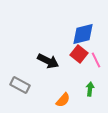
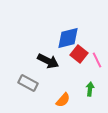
blue diamond: moved 15 px left, 4 px down
pink line: moved 1 px right
gray rectangle: moved 8 px right, 2 px up
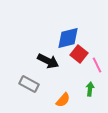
pink line: moved 5 px down
gray rectangle: moved 1 px right, 1 px down
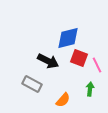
red square: moved 4 px down; rotated 18 degrees counterclockwise
gray rectangle: moved 3 px right
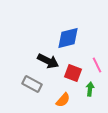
red square: moved 6 px left, 15 px down
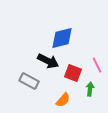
blue diamond: moved 6 px left
gray rectangle: moved 3 px left, 3 px up
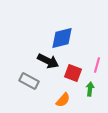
pink line: rotated 42 degrees clockwise
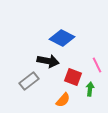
blue diamond: rotated 40 degrees clockwise
black arrow: rotated 15 degrees counterclockwise
pink line: rotated 42 degrees counterclockwise
red square: moved 4 px down
gray rectangle: rotated 66 degrees counterclockwise
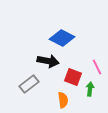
pink line: moved 2 px down
gray rectangle: moved 3 px down
orange semicircle: rotated 49 degrees counterclockwise
